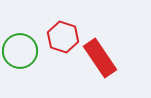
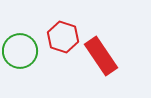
red rectangle: moved 1 px right, 2 px up
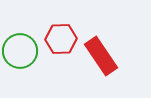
red hexagon: moved 2 px left, 2 px down; rotated 20 degrees counterclockwise
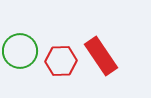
red hexagon: moved 22 px down
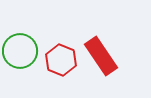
red hexagon: moved 1 px up; rotated 24 degrees clockwise
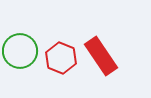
red hexagon: moved 2 px up
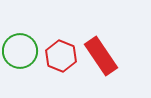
red hexagon: moved 2 px up
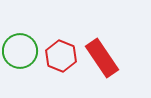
red rectangle: moved 1 px right, 2 px down
